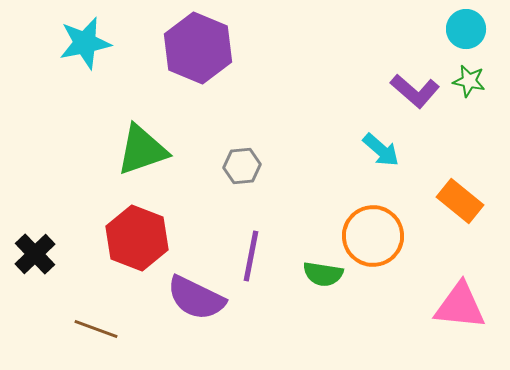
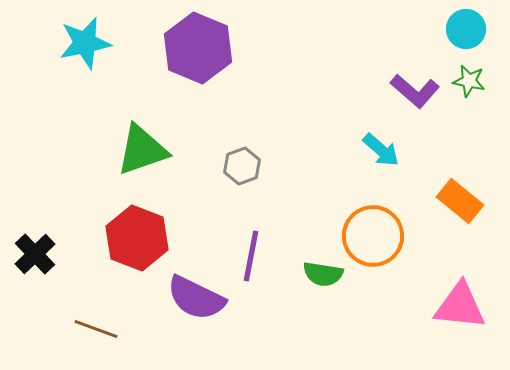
gray hexagon: rotated 15 degrees counterclockwise
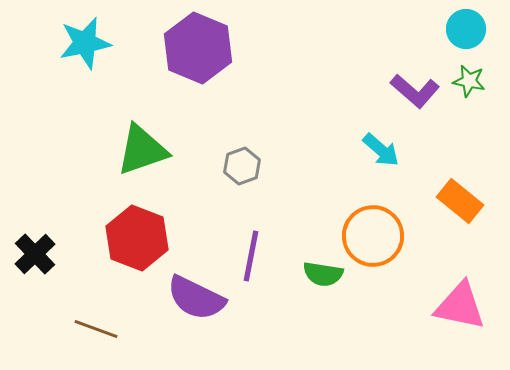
pink triangle: rotated 6 degrees clockwise
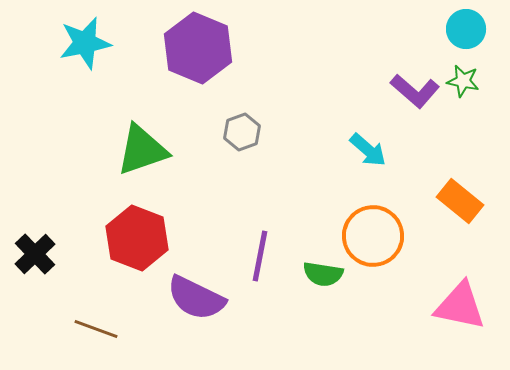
green star: moved 6 px left
cyan arrow: moved 13 px left
gray hexagon: moved 34 px up
purple line: moved 9 px right
